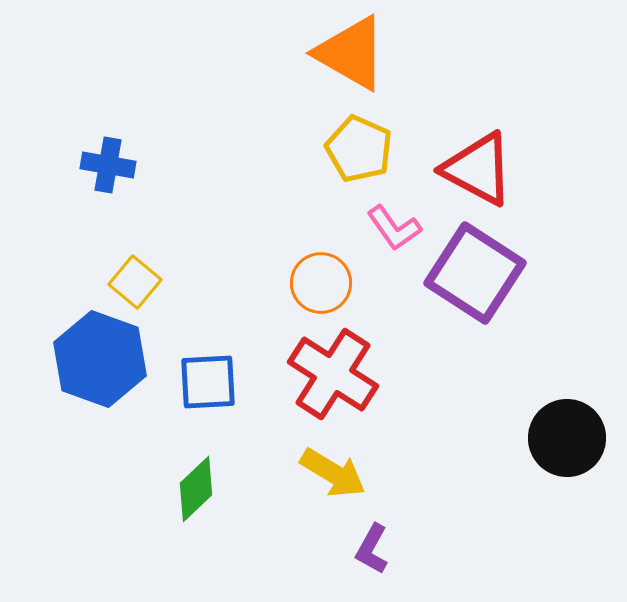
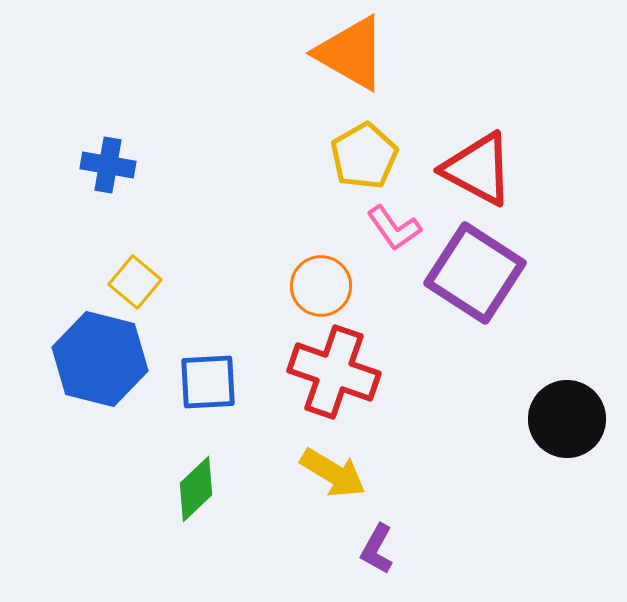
yellow pentagon: moved 5 px right, 7 px down; rotated 18 degrees clockwise
orange circle: moved 3 px down
blue hexagon: rotated 6 degrees counterclockwise
red cross: moved 1 px right, 2 px up; rotated 14 degrees counterclockwise
black circle: moved 19 px up
purple L-shape: moved 5 px right
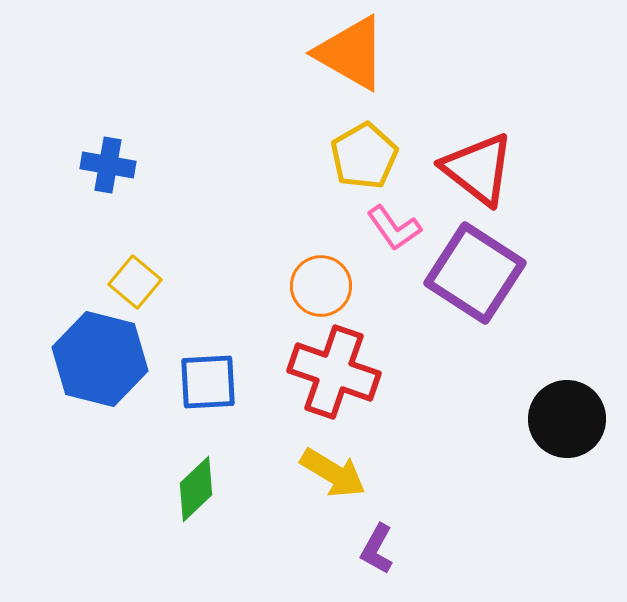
red triangle: rotated 10 degrees clockwise
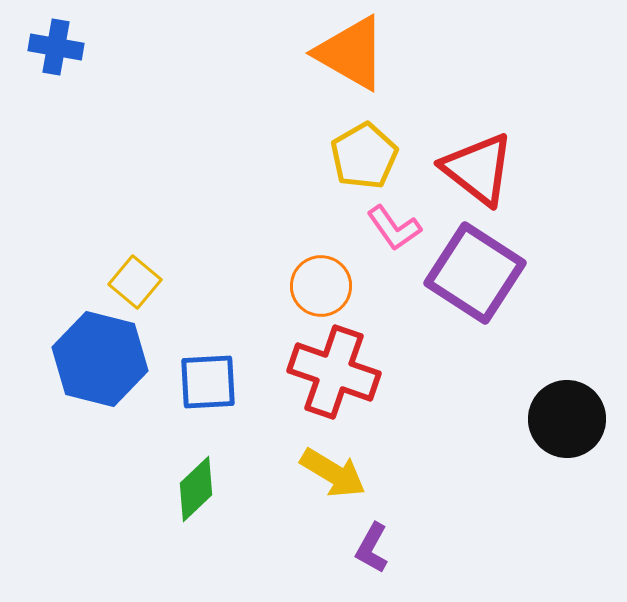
blue cross: moved 52 px left, 118 px up
purple L-shape: moved 5 px left, 1 px up
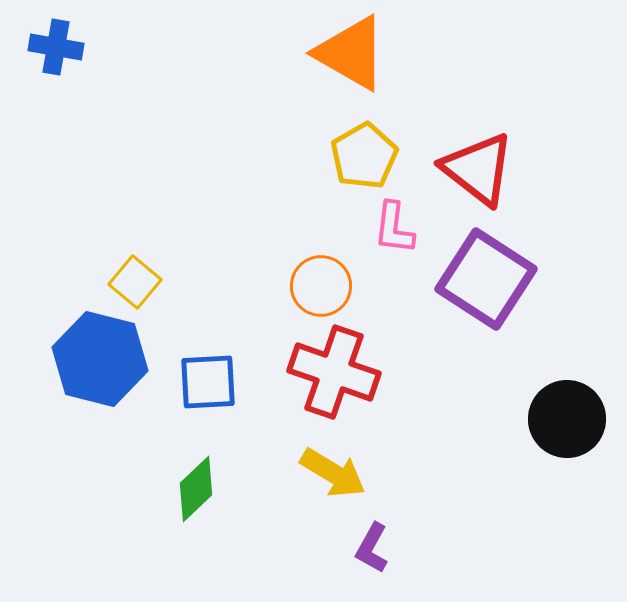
pink L-shape: rotated 42 degrees clockwise
purple square: moved 11 px right, 6 px down
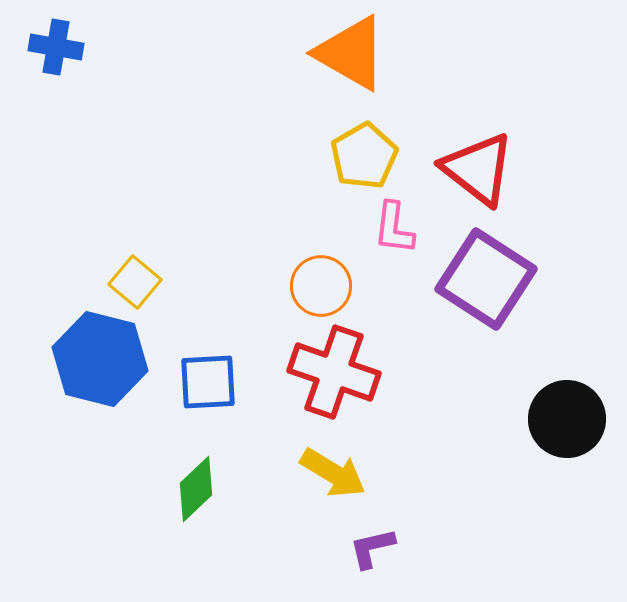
purple L-shape: rotated 48 degrees clockwise
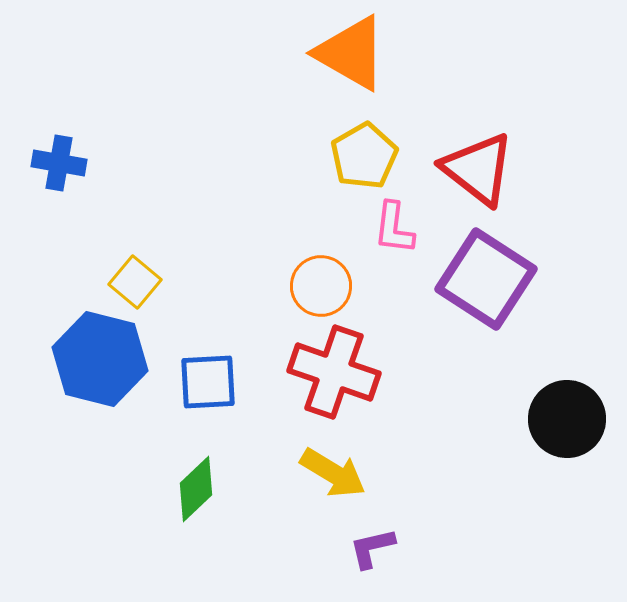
blue cross: moved 3 px right, 116 px down
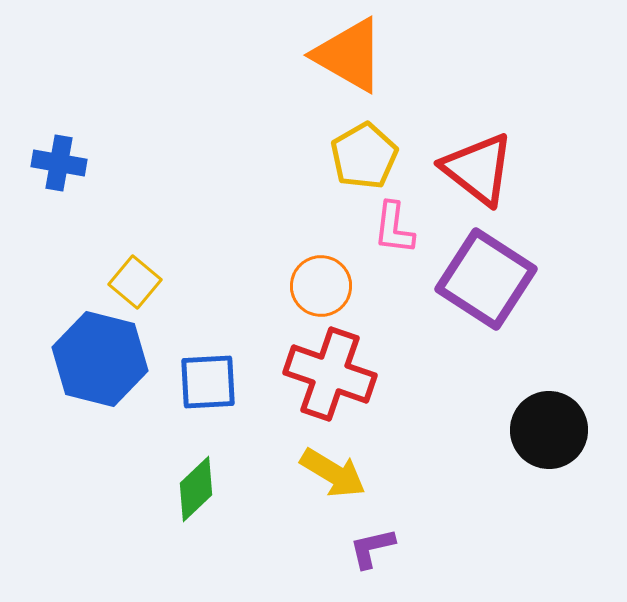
orange triangle: moved 2 px left, 2 px down
red cross: moved 4 px left, 2 px down
black circle: moved 18 px left, 11 px down
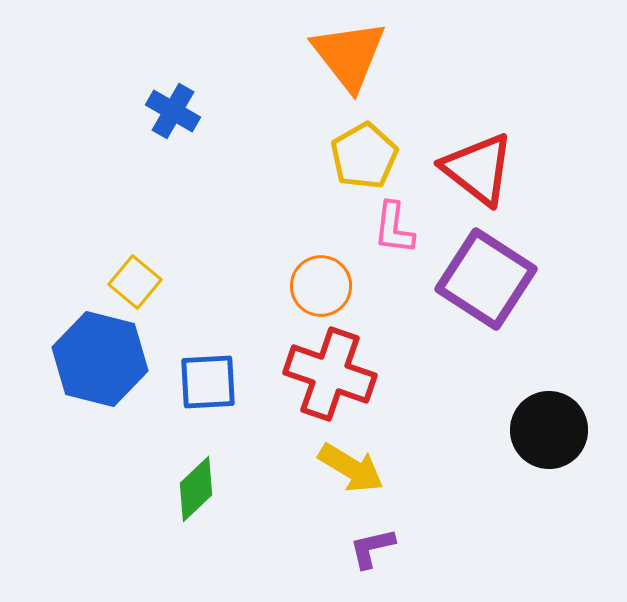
orange triangle: rotated 22 degrees clockwise
blue cross: moved 114 px right, 52 px up; rotated 20 degrees clockwise
yellow arrow: moved 18 px right, 5 px up
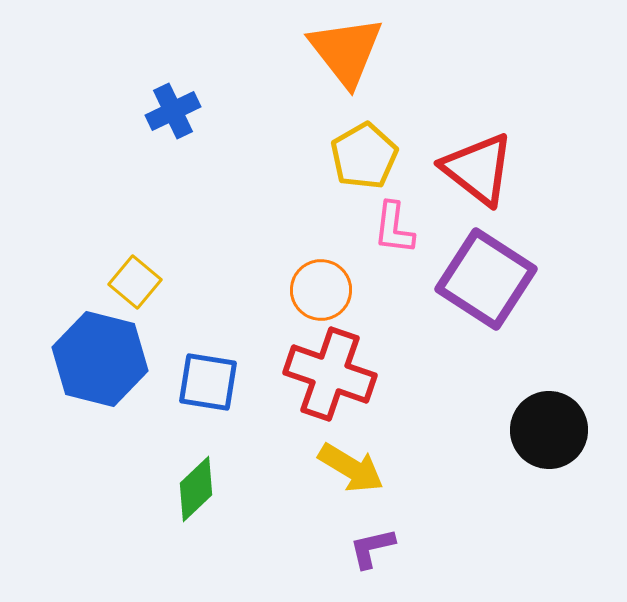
orange triangle: moved 3 px left, 4 px up
blue cross: rotated 34 degrees clockwise
orange circle: moved 4 px down
blue square: rotated 12 degrees clockwise
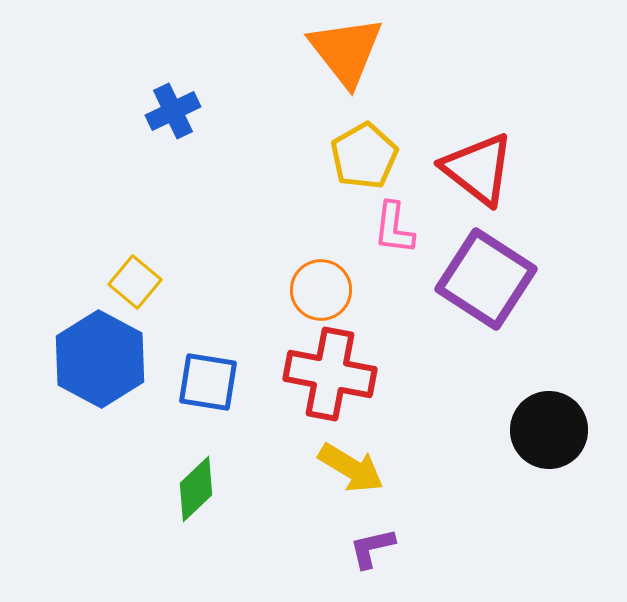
blue hexagon: rotated 14 degrees clockwise
red cross: rotated 8 degrees counterclockwise
